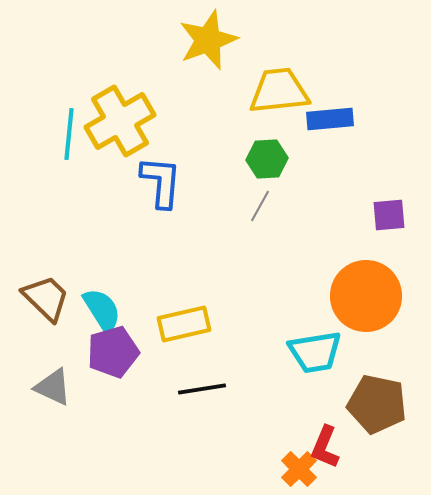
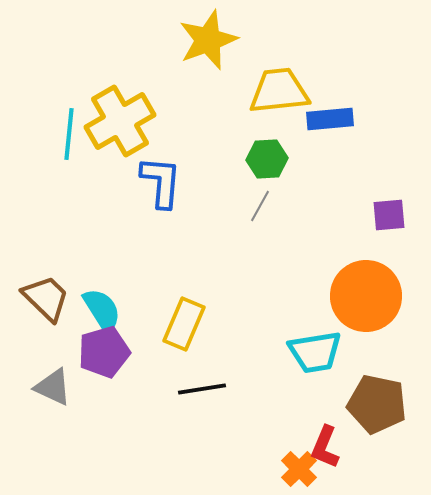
yellow rectangle: rotated 54 degrees counterclockwise
purple pentagon: moved 9 px left
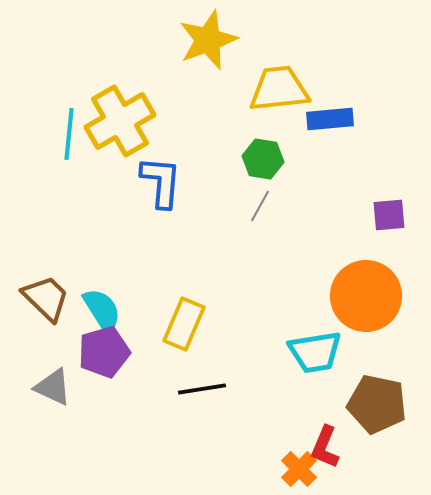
yellow trapezoid: moved 2 px up
green hexagon: moved 4 px left; rotated 12 degrees clockwise
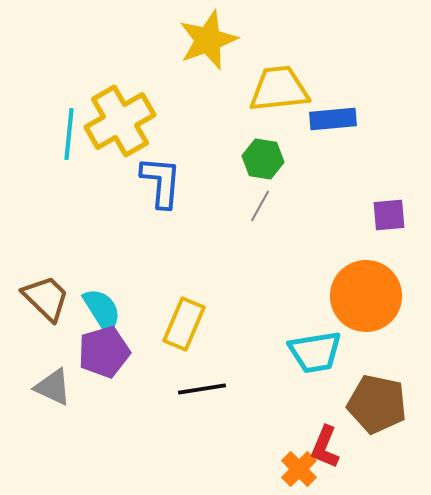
blue rectangle: moved 3 px right
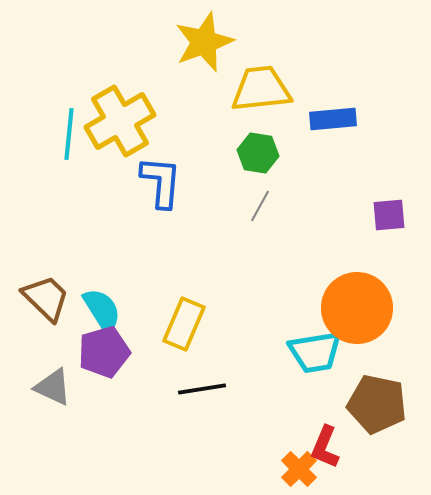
yellow star: moved 4 px left, 2 px down
yellow trapezoid: moved 18 px left
green hexagon: moved 5 px left, 6 px up
orange circle: moved 9 px left, 12 px down
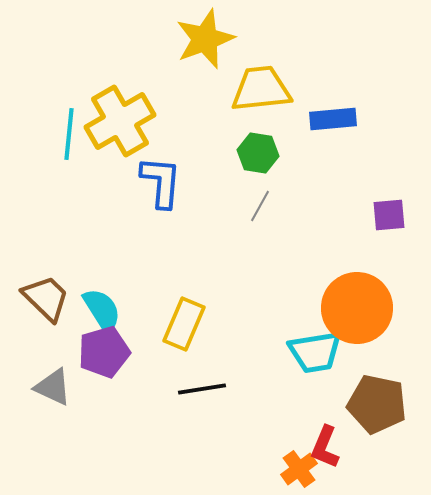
yellow star: moved 1 px right, 3 px up
orange cross: rotated 9 degrees clockwise
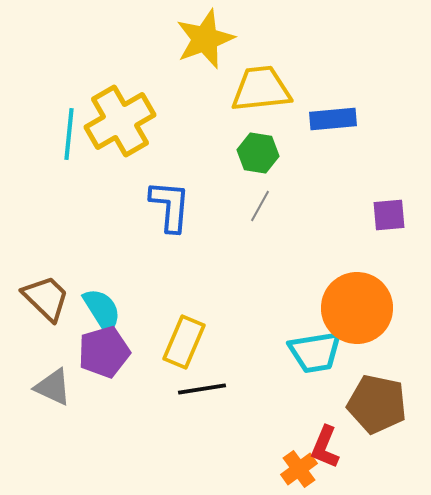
blue L-shape: moved 9 px right, 24 px down
yellow rectangle: moved 18 px down
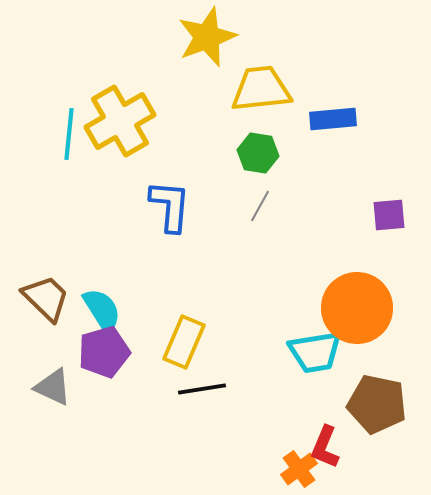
yellow star: moved 2 px right, 2 px up
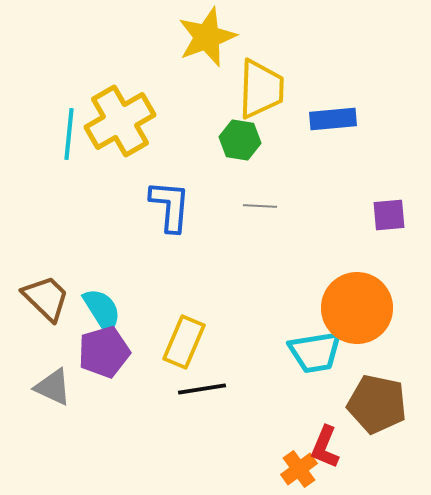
yellow trapezoid: rotated 98 degrees clockwise
green hexagon: moved 18 px left, 13 px up
gray line: rotated 64 degrees clockwise
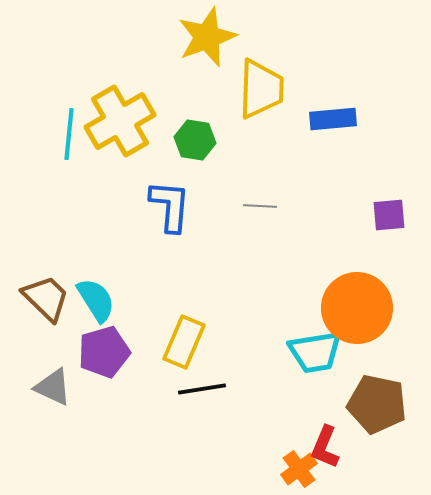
green hexagon: moved 45 px left
cyan semicircle: moved 6 px left, 10 px up
